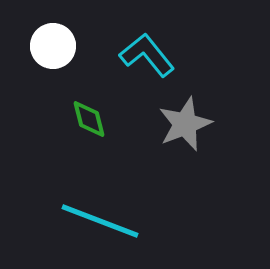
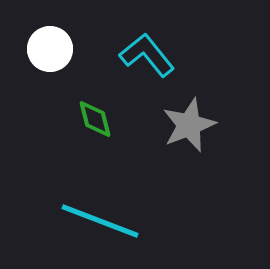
white circle: moved 3 px left, 3 px down
green diamond: moved 6 px right
gray star: moved 4 px right, 1 px down
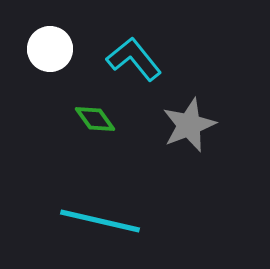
cyan L-shape: moved 13 px left, 4 px down
green diamond: rotated 21 degrees counterclockwise
cyan line: rotated 8 degrees counterclockwise
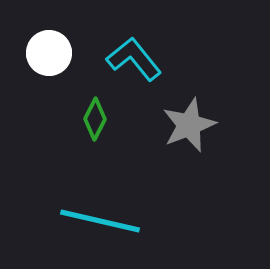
white circle: moved 1 px left, 4 px down
green diamond: rotated 63 degrees clockwise
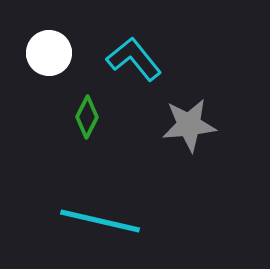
green diamond: moved 8 px left, 2 px up
gray star: rotated 16 degrees clockwise
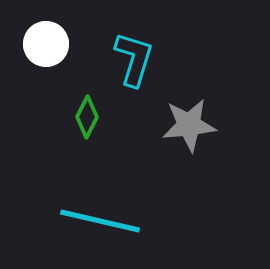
white circle: moved 3 px left, 9 px up
cyan L-shape: rotated 56 degrees clockwise
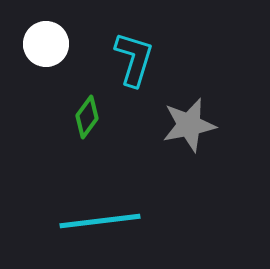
green diamond: rotated 9 degrees clockwise
gray star: rotated 6 degrees counterclockwise
cyan line: rotated 20 degrees counterclockwise
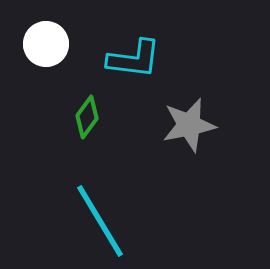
cyan L-shape: rotated 80 degrees clockwise
cyan line: rotated 66 degrees clockwise
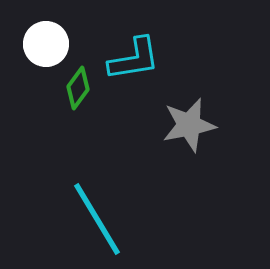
cyan L-shape: rotated 16 degrees counterclockwise
green diamond: moved 9 px left, 29 px up
cyan line: moved 3 px left, 2 px up
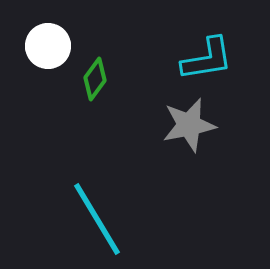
white circle: moved 2 px right, 2 px down
cyan L-shape: moved 73 px right
green diamond: moved 17 px right, 9 px up
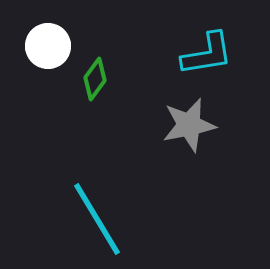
cyan L-shape: moved 5 px up
